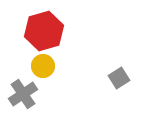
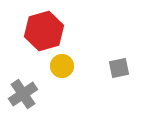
yellow circle: moved 19 px right
gray square: moved 10 px up; rotated 20 degrees clockwise
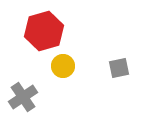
yellow circle: moved 1 px right
gray cross: moved 3 px down
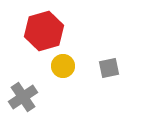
gray square: moved 10 px left
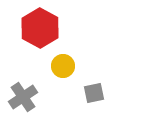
red hexagon: moved 4 px left, 3 px up; rotated 15 degrees counterclockwise
gray square: moved 15 px left, 25 px down
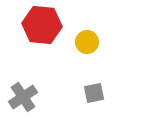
red hexagon: moved 2 px right, 3 px up; rotated 24 degrees counterclockwise
yellow circle: moved 24 px right, 24 px up
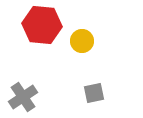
yellow circle: moved 5 px left, 1 px up
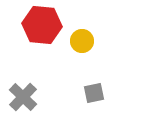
gray cross: rotated 12 degrees counterclockwise
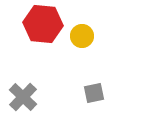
red hexagon: moved 1 px right, 1 px up
yellow circle: moved 5 px up
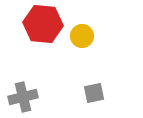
gray cross: rotated 32 degrees clockwise
